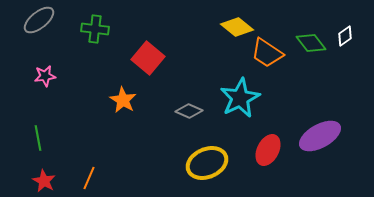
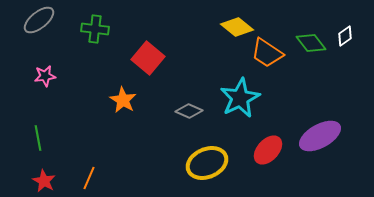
red ellipse: rotated 16 degrees clockwise
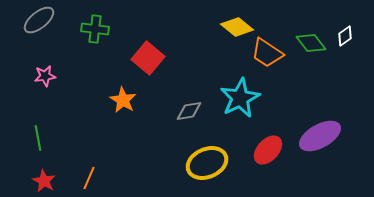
gray diamond: rotated 32 degrees counterclockwise
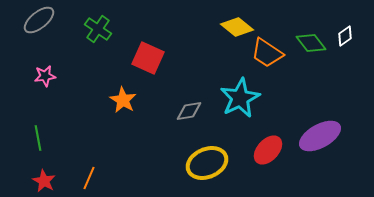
green cross: moved 3 px right; rotated 28 degrees clockwise
red square: rotated 16 degrees counterclockwise
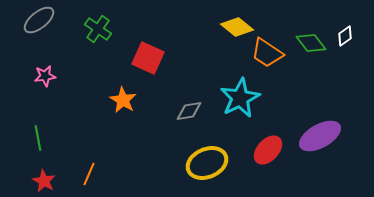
orange line: moved 4 px up
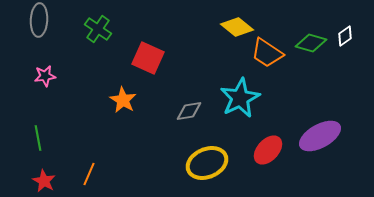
gray ellipse: rotated 48 degrees counterclockwise
green diamond: rotated 36 degrees counterclockwise
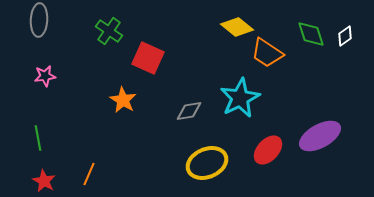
green cross: moved 11 px right, 2 px down
green diamond: moved 9 px up; rotated 56 degrees clockwise
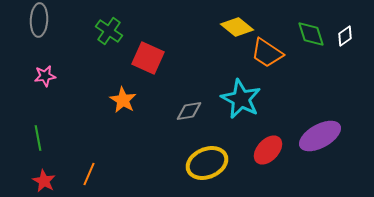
cyan star: moved 1 px right, 1 px down; rotated 18 degrees counterclockwise
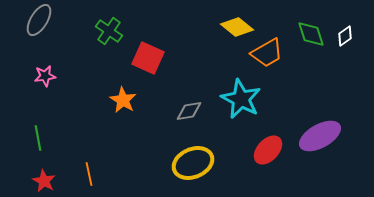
gray ellipse: rotated 28 degrees clockwise
orange trapezoid: rotated 64 degrees counterclockwise
yellow ellipse: moved 14 px left
orange line: rotated 35 degrees counterclockwise
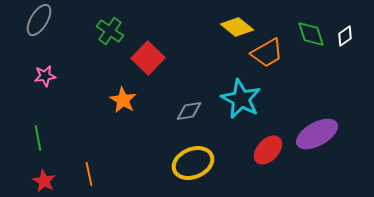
green cross: moved 1 px right
red square: rotated 20 degrees clockwise
purple ellipse: moved 3 px left, 2 px up
